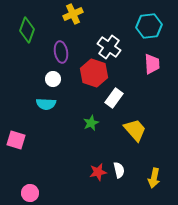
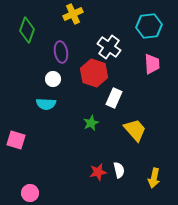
white rectangle: rotated 12 degrees counterclockwise
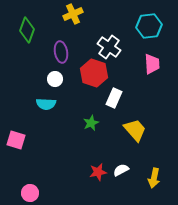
white circle: moved 2 px right
white semicircle: moved 2 px right; rotated 105 degrees counterclockwise
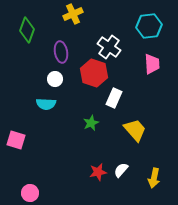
white semicircle: rotated 21 degrees counterclockwise
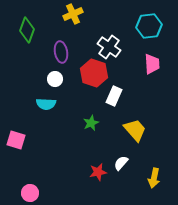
white rectangle: moved 2 px up
white semicircle: moved 7 px up
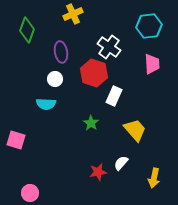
green star: rotated 14 degrees counterclockwise
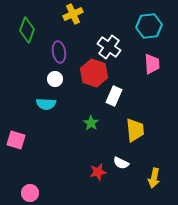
purple ellipse: moved 2 px left
yellow trapezoid: rotated 35 degrees clockwise
white semicircle: rotated 105 degrees counterclockwise
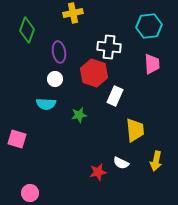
yellow cross: moved 1 px up; rotated 12 degrees clockwise
white cross: rotated 30 degrees counterclockwise
white rectangle: moved 1 px right
green star: moved 12 px left, 8 px up; rotated 28 degrees clockwise
pink square: moved 1 px right, 1 px up
yellow arrow: moved 2 px right, 17 px up
